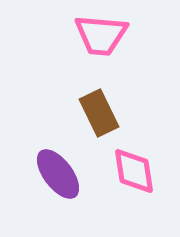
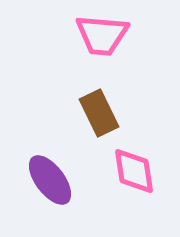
pink trapezoid: moved 1 px right
purple ellipse: moved 8 px left, 6 px down
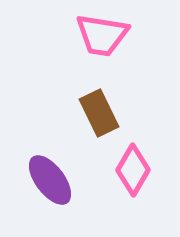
pink trapezoid: rotated 4 degrees clockwise
pink diamond: moved 1 px left, 1 px up; rotated 39 degrees clockwise
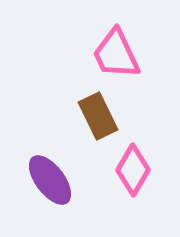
pink trapezoid: moved 14 px right, 19 px down; rotated 56 degrees clockwise
brown rectangle: moved 1 px left, 3 px down
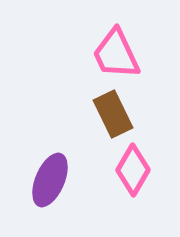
brown rectangle: moved 15 px right, 2 px up
purple ellipse: rotated 60 degrees clockwise
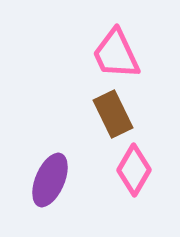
pink diamond: moved 1 px right
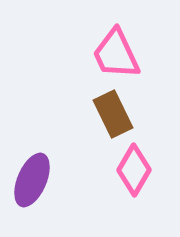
purple ellipse: moved 18 px left
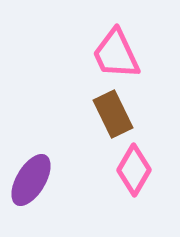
purple ellipse: moved 1 px left; rotated 8 degrees clockwise
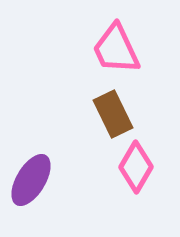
pink trapezoid: moved 5 px up
pink diamond: moved 2 px right, 3 px up
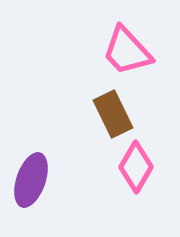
pink trapezoid: moved 11 px right, 2 px down; rotated 18 degrees counterclockwise
purple ellipse: rotated 12 degrees counterclockwise
